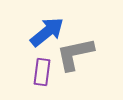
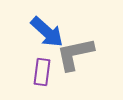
blue arrow: rotated 81 degrees clockwise
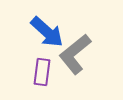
gray L-shape: rotated 27 degrees counterclockwise
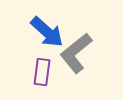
gray L-shape: moved 1 px right, 1 px up
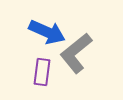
blue arrow: rotated 18 degrees counterclockwise
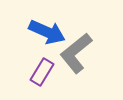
purple rectangle: rotated 24 degrees clockwise
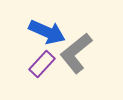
purple rectangle: moved 8 px up; rotated 12 degrees clockwise
